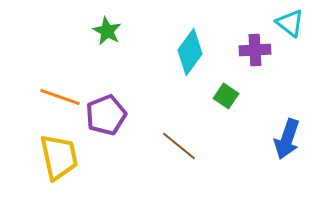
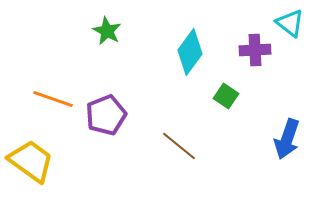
orange line: moved 7 px left, 2 px down
yellow trapezoid: moved 28 px left, 4 px down; rotated 42 degrees counterclockwise
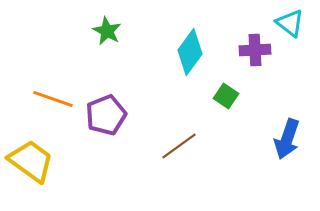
brown line: rotated 75 degrees counterclockwise
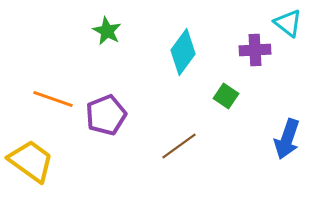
cyan triangle: moved 2 px left
cyan diamond: moved 7 px left
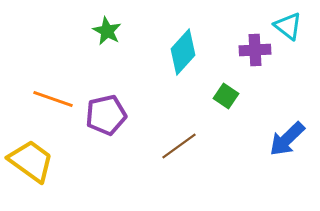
cyan triangle: moved 3 px down
cyan diamond: rotated 6 degrees clockwise
purple pentagon: rotated 9 degrees clockwise
blue arrow: rotated 27 degrees clockwise
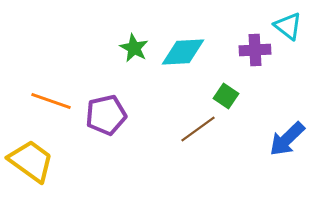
green star: moved 27 px right, 17 px down
cyan diamond: rotated 45 degrees clockwise
orange line: moved 2 px left, 2 px down
brown line: moved 19 px right, 17 px up
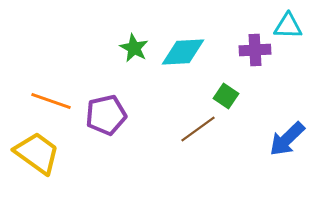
cyan triangle: rotated 36 degrees counterclockwise
yellow trapezoid: moved 6 px right, 8 px up
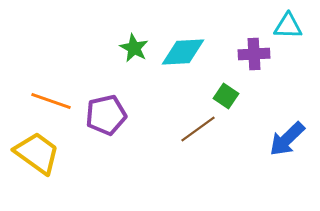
purple cross: moved 1 px left, 4 px down
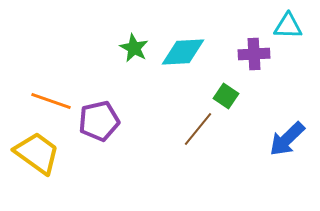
purple pentagon: moved 7 px left, 6 px down
brown line: rotated 15 degrees counterclockwise
